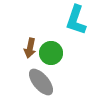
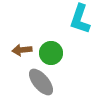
cyan L-shape: moved 4 px right, 1 px up
brown arrow: moved 8 px left, 2 px down; rotated 72 degrees clockwise
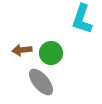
cyan L-shape: moved 2 px right
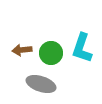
cyan L-shape: moved 29 px down
gray ellipse: moved 2 px down; rotated 32 degrees counterclockwise
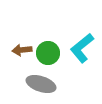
cyan L-shape: rotated 32 degrees clockwise
green circle: moved 3 px left
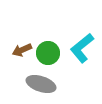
brown arrow: rotated 18 degrees counterclockwise
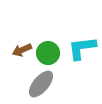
cyan L-shape: rotated 32 degrees clockwise
gray ellipse: rotated 68 degrees counterclockwise
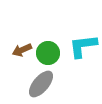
cyan L-shape: moved 1 px right, 2 px up
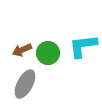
gray ellipse: moved 16 px left; rotated 12 degrees counterclockwise
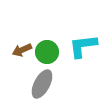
green circle: moved 1 px left, 1 px up
gray ellipse: moved 17 px right
